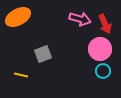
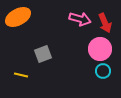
red arrow: moved 1 px up
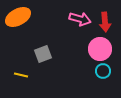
red arrow: moved 1 px up; rotated 18 degrees clockwise
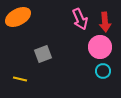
pink arrow: rotated 50 degrees clockwise
pink circle: moved 2 px up
yellow line: moved 1 px left, 4 px down
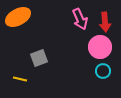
gray square: moved 4 px left, 4 px down
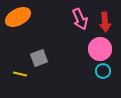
pink circle: moved 2 px down
yellow line: moved 5 px up
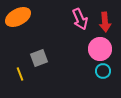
yellow line: rotated 56 degrees clockwise
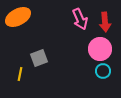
yellow line: rotated 32 degrees clockwise
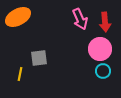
gray square: rotated 12 degrees clockwise
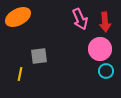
gray square: moved 2 px up
cyan circle: moved 3 px right
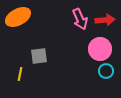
red arrow: moved 2 px up; rotated 90 degrees counterclockwise
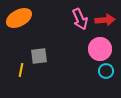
orange ellipse: moved 1 px right, 1 px down
yellow line: moved 1 px right, 4 px up
